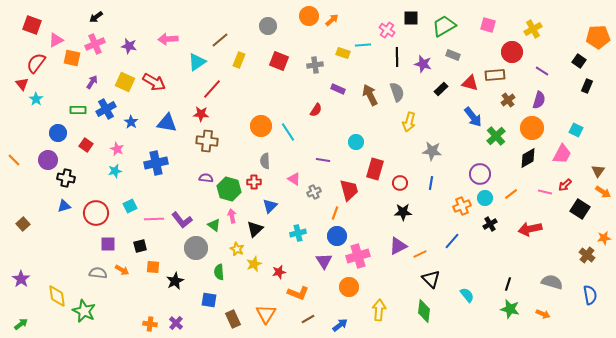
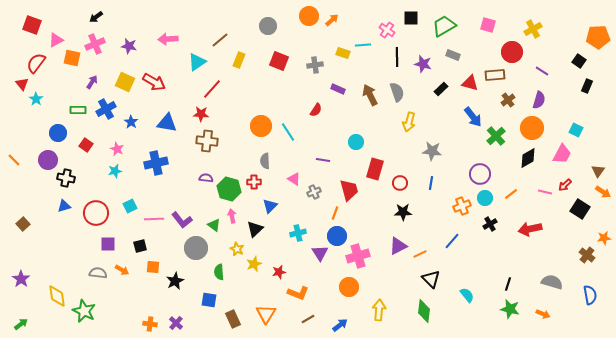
purple triangle at (324, 261): moved 4 px left, 8 px up
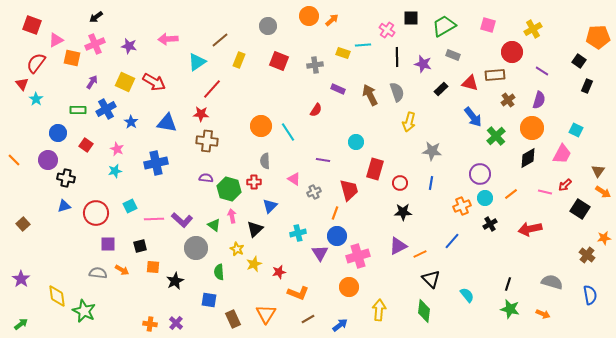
purple L-shape at (182, 220): rotated 10 degrees counterclockwise
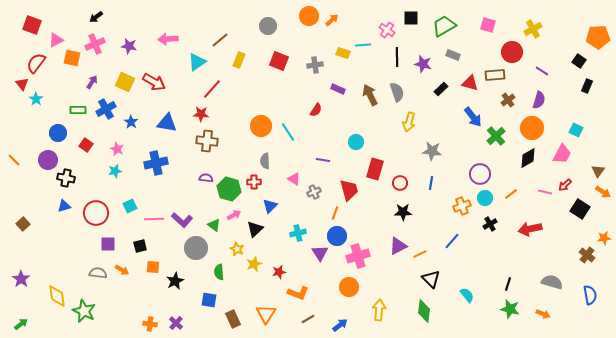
pink arrow at (232, 216): moved 2 px right, 1 px up; rotated 72 degrees clockwise
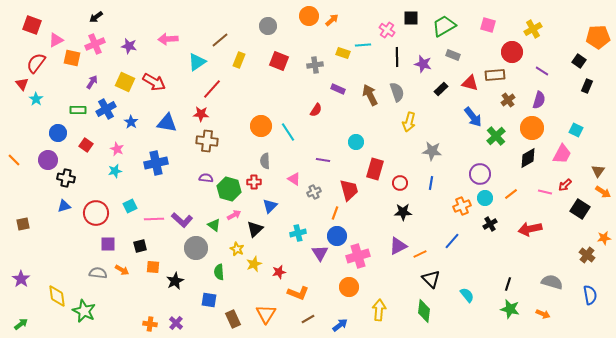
brown square at (23, 224): rotated 32 degrees clockwise
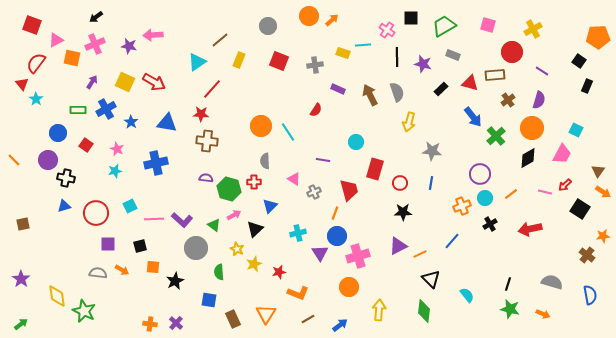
pink arrow at (168, 39): moved 15 px left, 4 px up
orange star at (604, 238): moved 1 px left, 2 px up
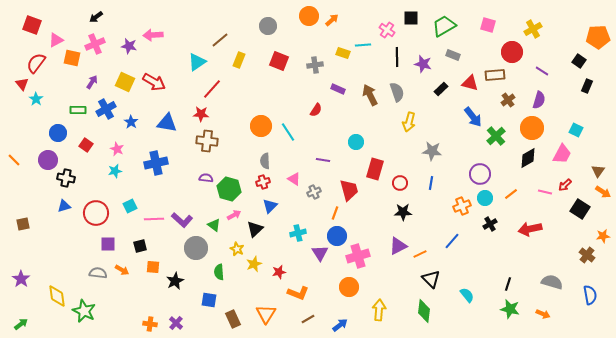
red cross at (254, 182): moved 9 px right; rotated 16 degrees counterclockwise
